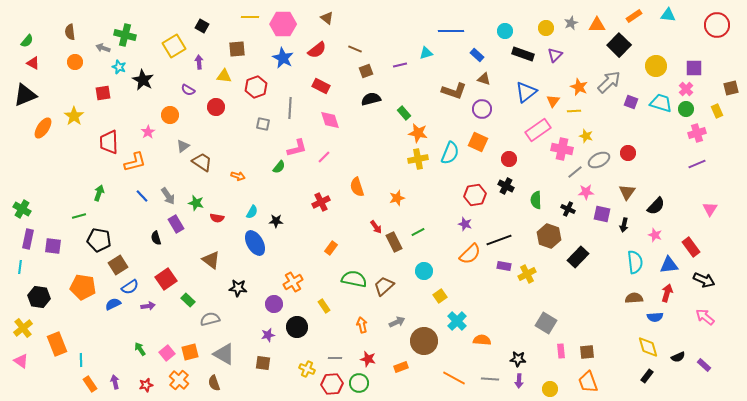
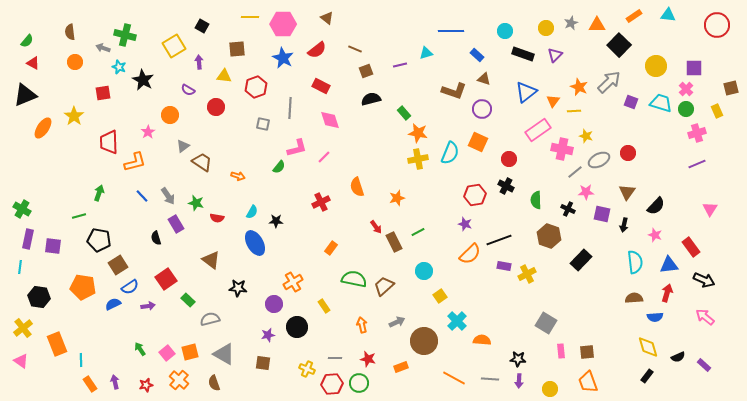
black rectangle at (578, 257): moved 3 px right, 3 px down
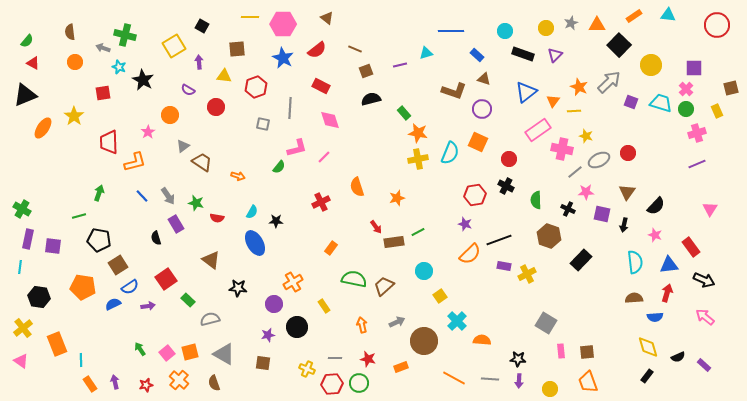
yellow circle at (656, 66): moved 5 px left, 1 px up
brown rectangle at (394, 242): rotated 72 degrees counterclockwise
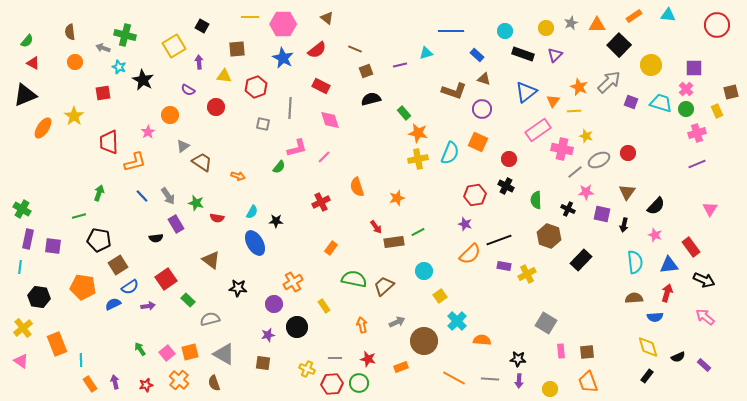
brown square at (731, 88): moved 4 px down
black semicircle at (156, 238): rotated 80 degrees counterclockwise
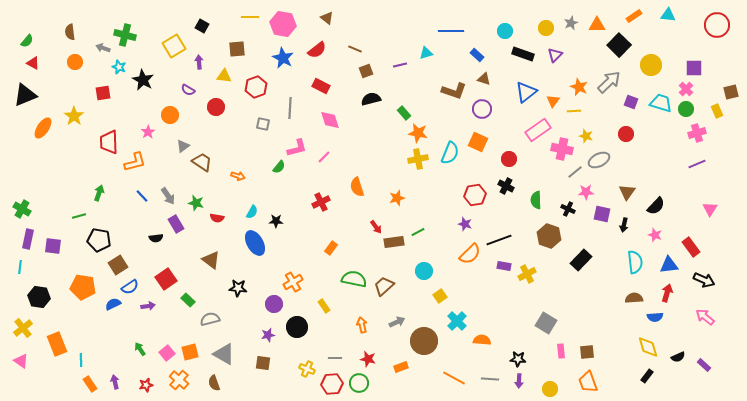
pink hexagon at (283, 24): rotated 10 degrees clockwise
red circle at (628, 153): moved 2 px left, 19 px up
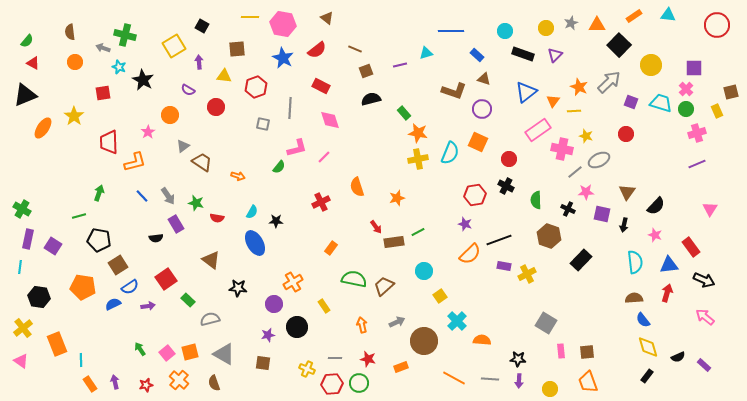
purple square at (53, 246): rotated 24 degrees clockwise
blue semicircle at (655, 317): moved 12 px left, 3 px down; rotated 56 degrees clockwise
